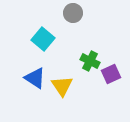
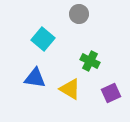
gray circle: moved 6 px right, 1 px down
purple square: moved 19 px down
blue triangle: rotated 25 degrees counterclockwise
yellow triangle: moved 8 px right, 3 px down; rotated 25 degrees counterclockwise
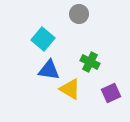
green cross: moved 1 px down
blue triangle: moved 14 px right, 8 px up
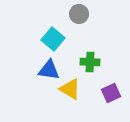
cyan square: moved 10 px right
green cross: rotated 24 degrees counterclockwise
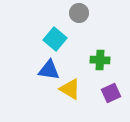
gray circle: moved 1 px up
cyan square: moved 2 px right
green cross: moved 10 px right, 2 px up
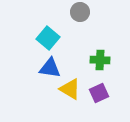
gray circle: moved 1 px right, 1 px up
cyan square: moved 7 px left, 1 px up
blue triangle: moved 1 px right, 2 px up
purple square: moved 12 px left
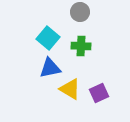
green cross: moved 19 px left, 14 px up
blue triangle: rotated 20 degrees counterclockwise
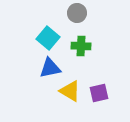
gray circle: moved 3 px left, 1 px down
yellow triangle: moved 2 px down
purple square: rotated 12 degrees clockwise
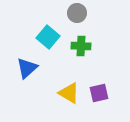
cyan square: moved 1 px up
blue triangle: moved 23 px left; rotated 30 degrees counterclockwise
yellow triangle: moved 1 px left, 2 px down
